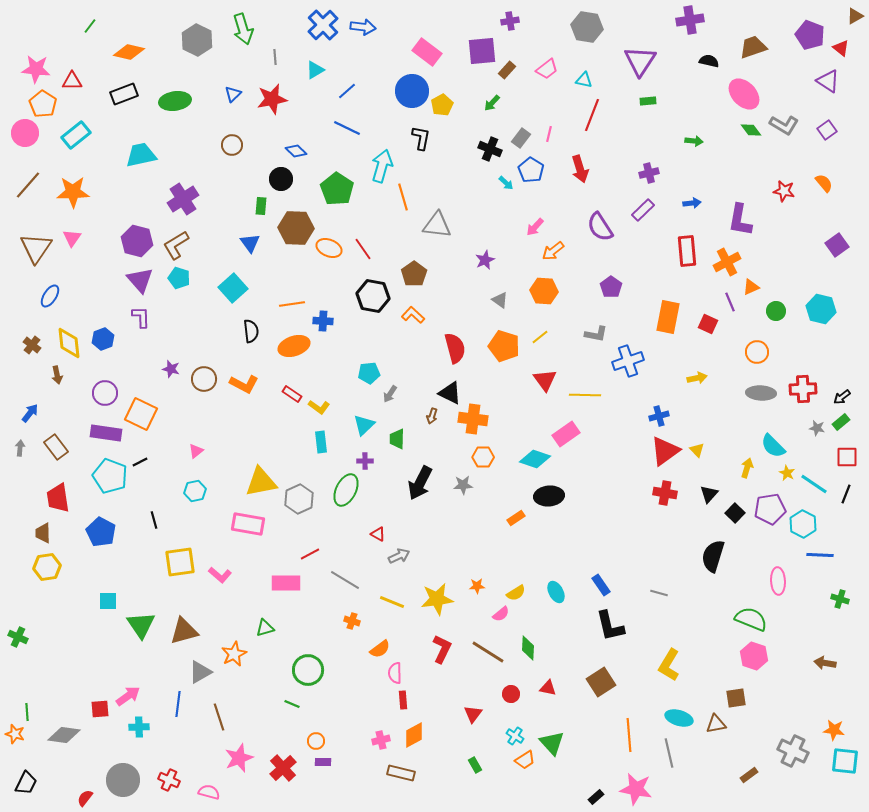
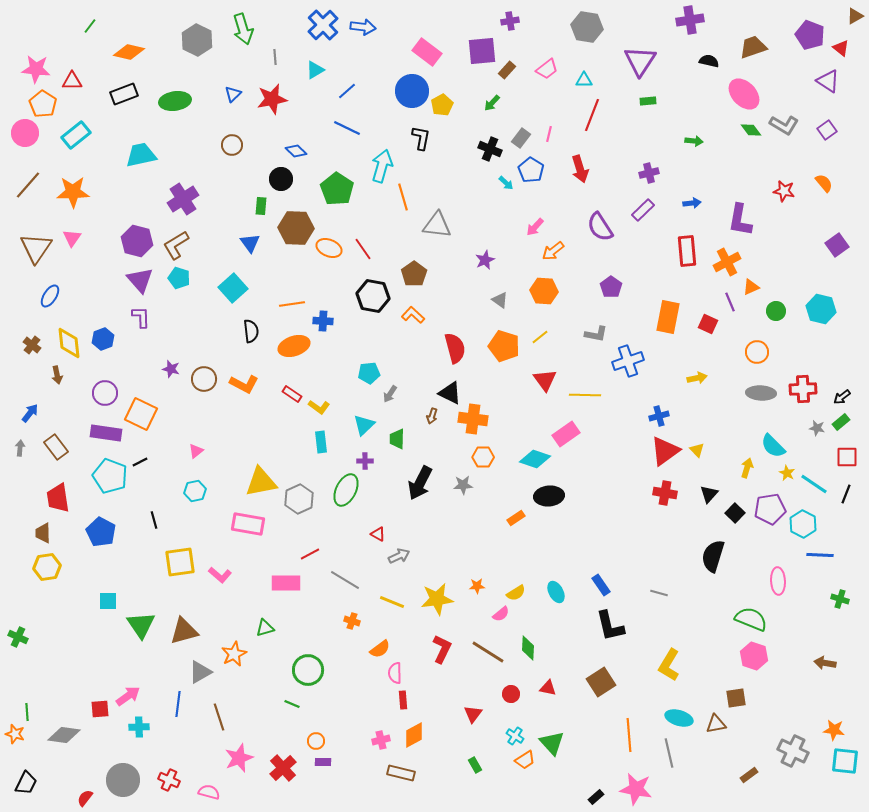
cyan triangle at (584, 80): rotated 12 degrees counterclockwise
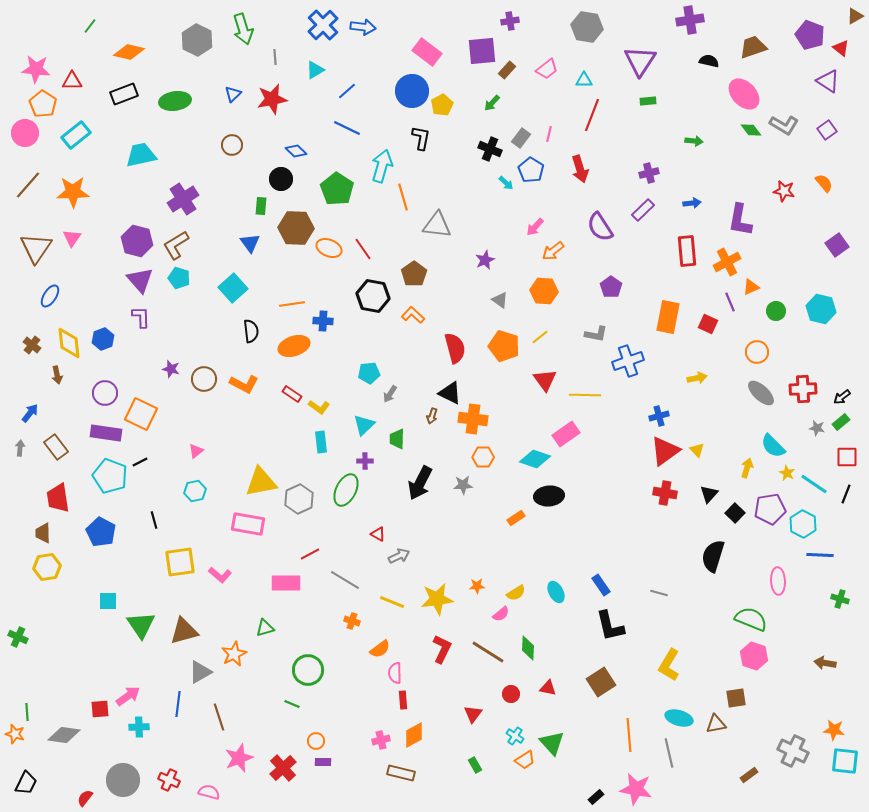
gray ellipse at (761, 393): rotated 40 degrees clockwise
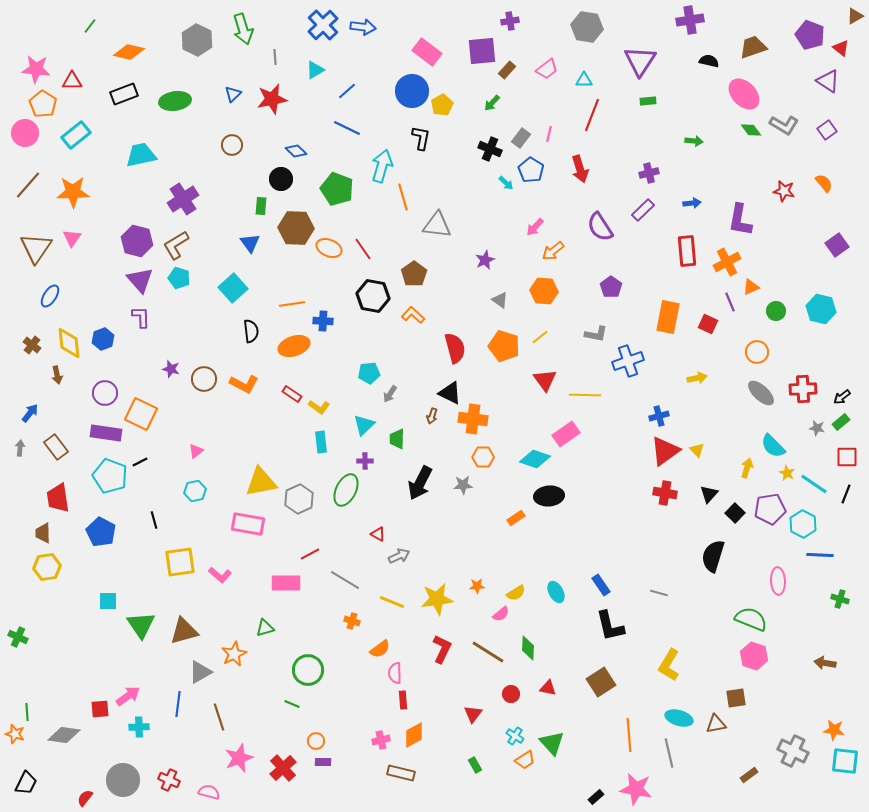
green pentagon at (337, 189): rotated 12 degrees counterclockwise
